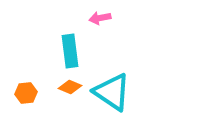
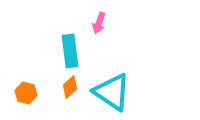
pink arrow: moved 1 px left, 5 px down; rotated 60 degrees counterclockwise
orange diamond: rotated 65 degrees counterclockwise
orange hexagon: rotated 20 degrees clockwise
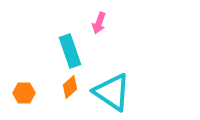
cyan rectangle: rotated 12 degrees counterclockwise
orange hexagon: moved 2 px left; rotated 15 degrees counterclockwise
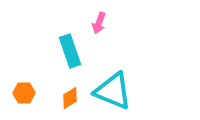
orange diamond: moved 11 px down; rotated 10 degrees clockwise
cyan triangle: moved 1 px right, 1 px up; rotated 12 degrees counterclockwise
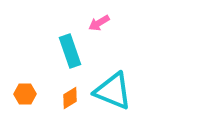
pink arrow: rotated 40 degrees clockwise
orange hexagon: moved 1 px right, 1 px down
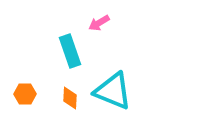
orange diamond: rotated 55 degrees counterclockwise
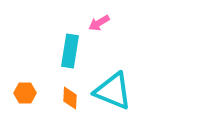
cyan rectangle: rotated 28 degrees clockwise
orange hexagon: moved 1 px up
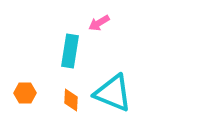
cyan triangle: moved 2 px down
orange diamond: moved 1 px right, 2 px down
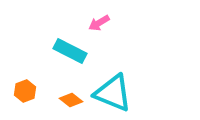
cyan rectangle: rotated 72 degrees counterclockwise
orange hexagon: moved 2 px up; rotated 20 degrees counterclockwise
orange diamond: rotated 55 degrees counterclockwise
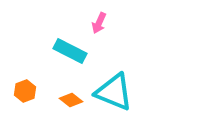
pink arrow: rotated 35 degrees counterclockwise
cyan triangle: moved 1 px right, 1 px up
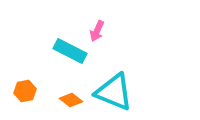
pink arrow: moved 2 px left, 8 px down
orange hexagon: rotated 10 degrees clockwise
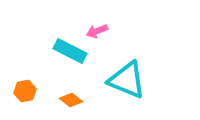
pink arrow: rotated 45 degrees clockwise
cyan triangle: moved 13 px right, 12 px up
